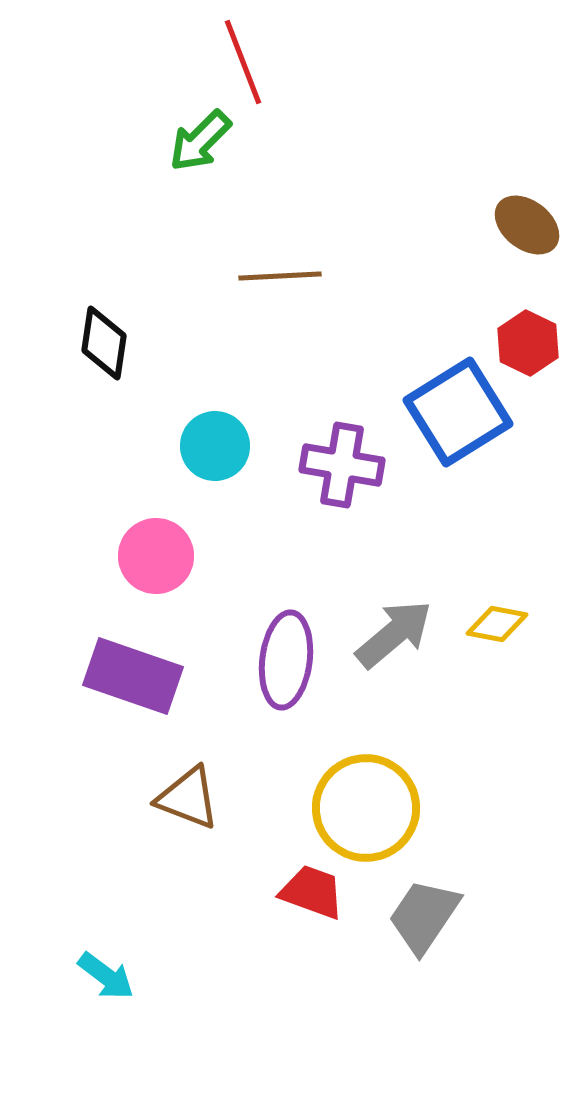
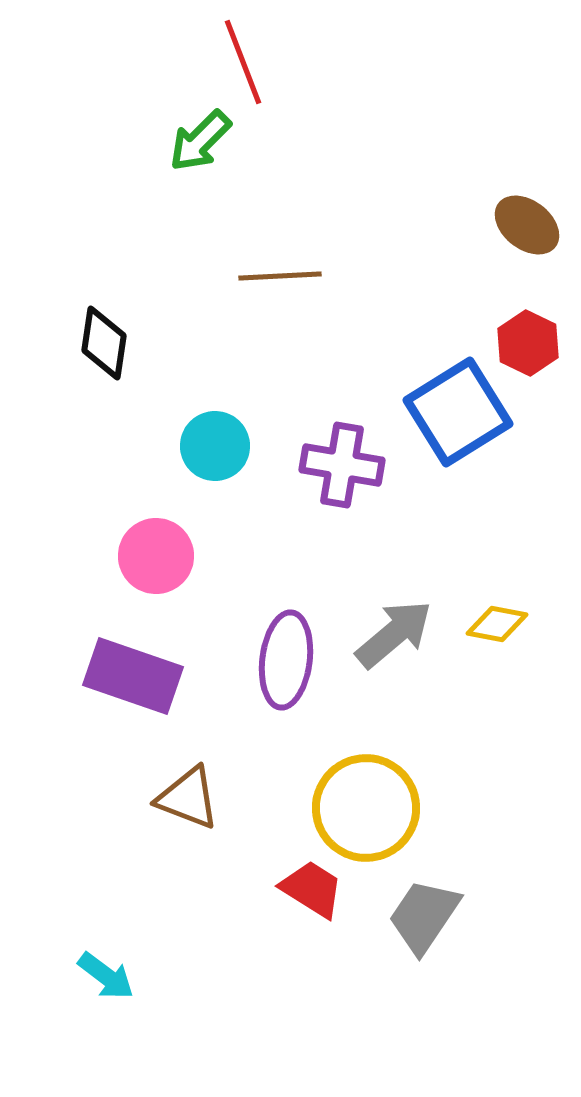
red trapezoid: moved 3 px up; rotated 12 degrees clockwise
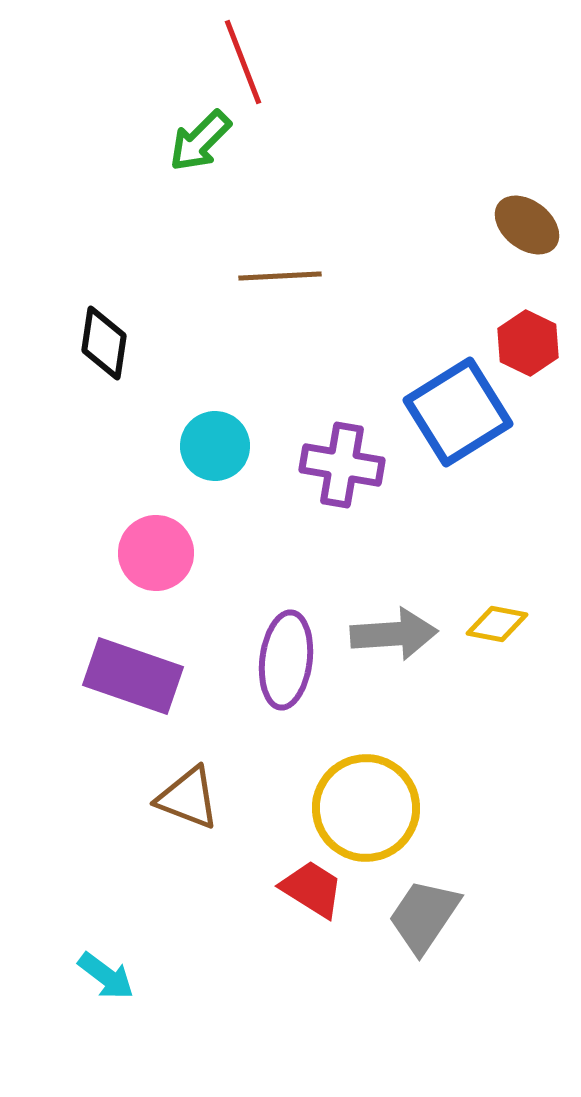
pink circle: moved 3 px up
gray arrow: rotated 36 degrees clockwise
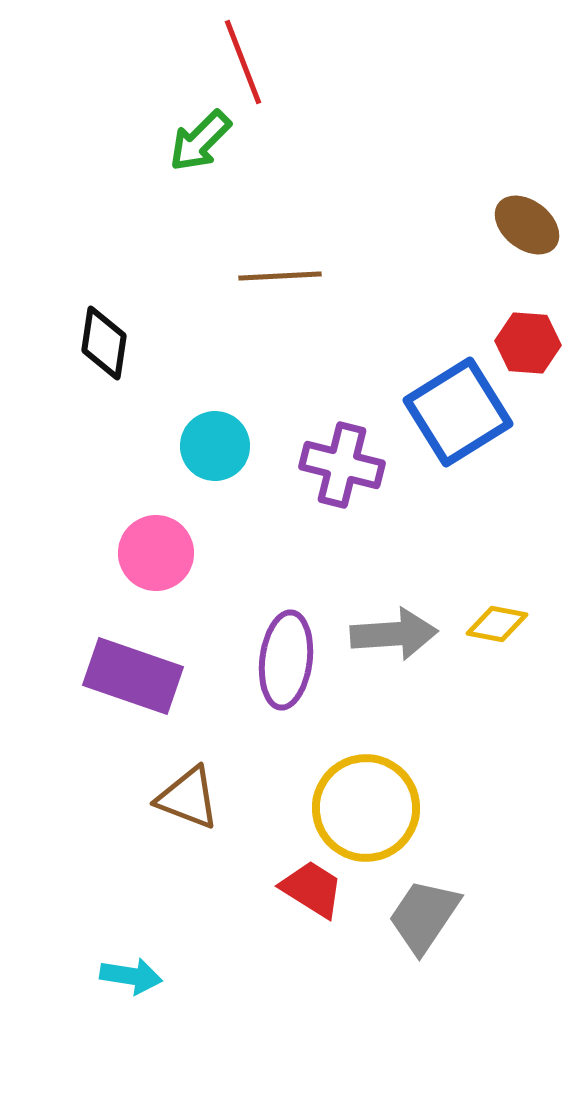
red hexagon: rotated 22 degrees counterclockwise
purple cross: rotated 4 degrees clockwise
cyan arrow: moved 25 px right; rotated 28 degrees counterclockwise
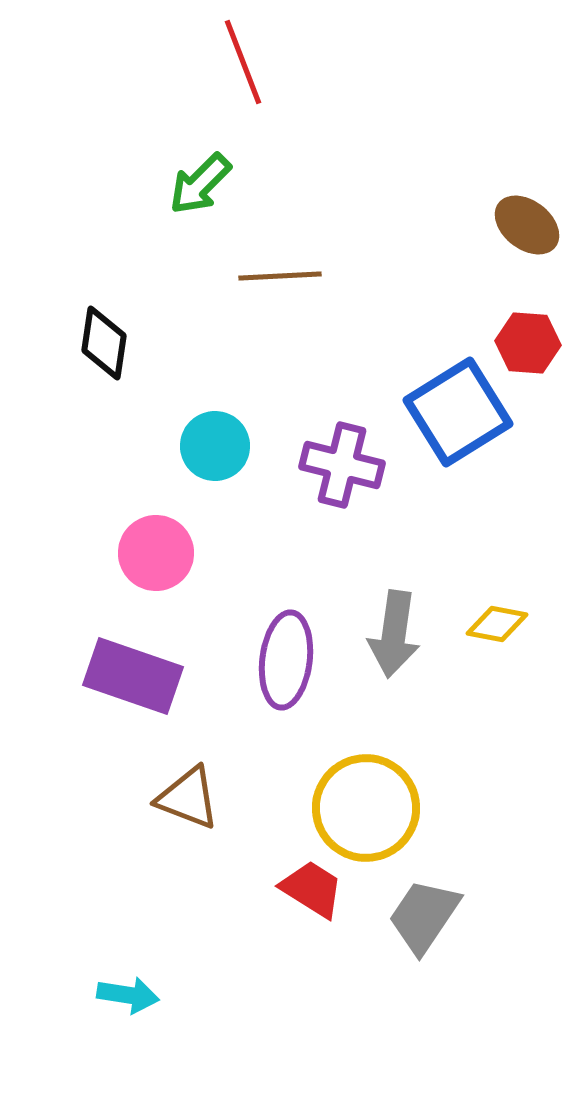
green arrow: moved 43 px down
gray arrow: rotated 102 degrees clockwise
cyan arrow: moved 3 px left, 19 px down
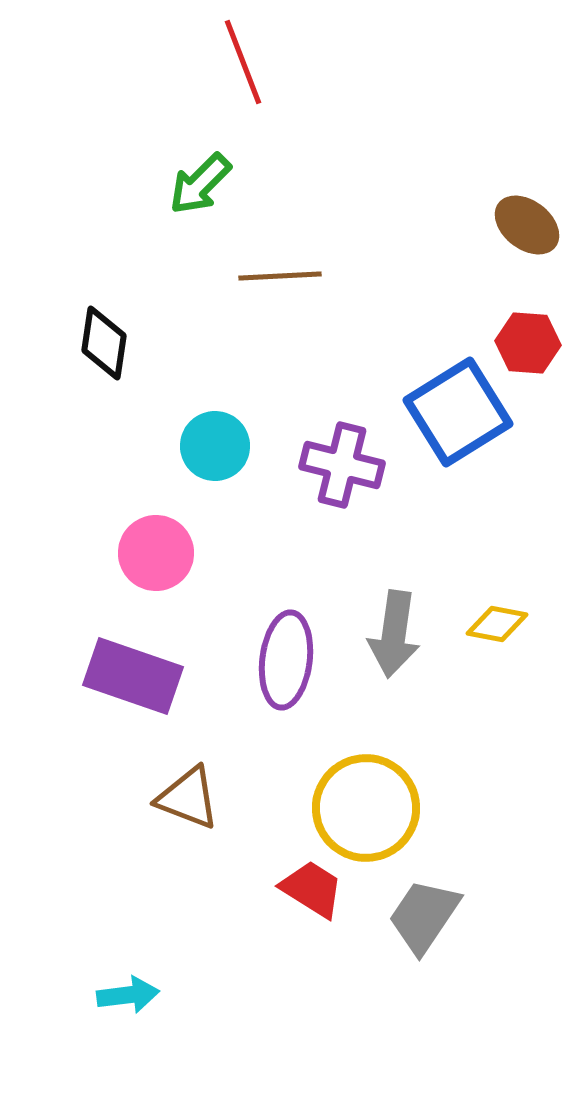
cyan arrow: rotated 16 degrees counterclockwise
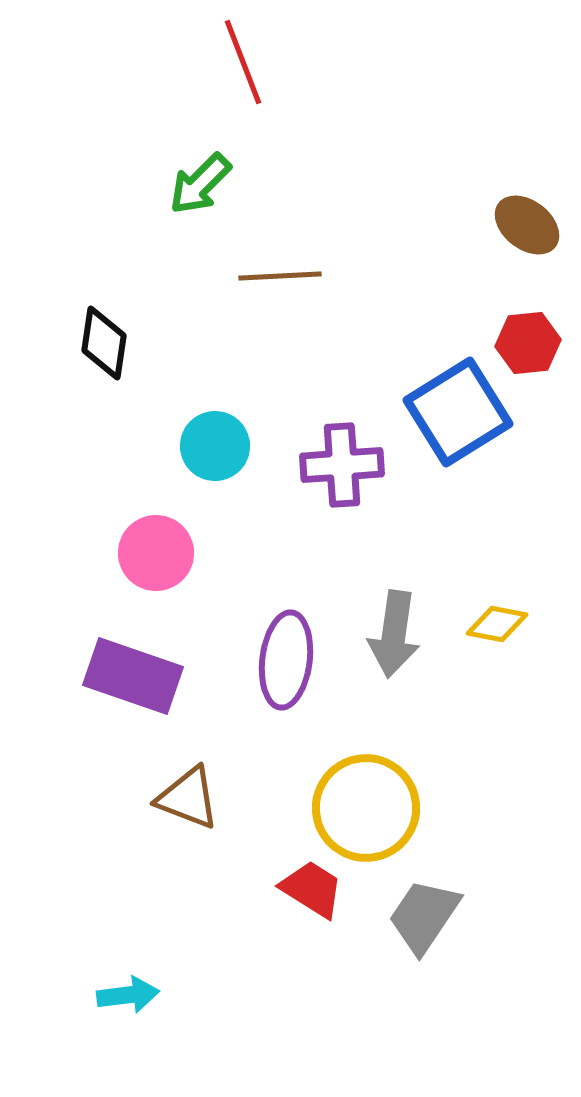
red hexagon: rotated 10 degrees counterclockwise
purple cross: rotated 18 degrees counterclockwise
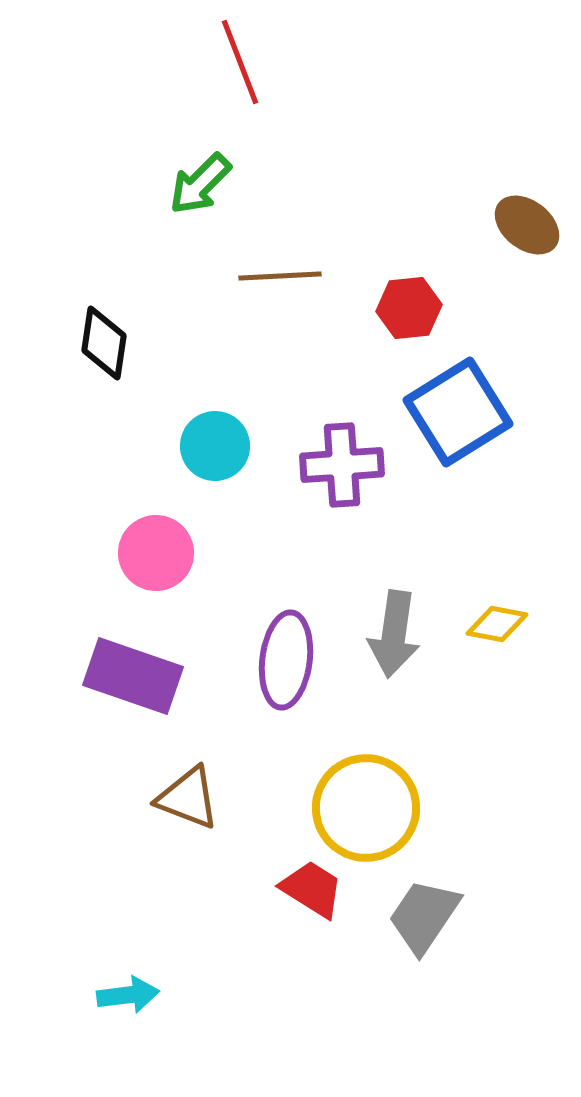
red line: moved 3 px left
red hexagon: moved 119 px left, 35 px up
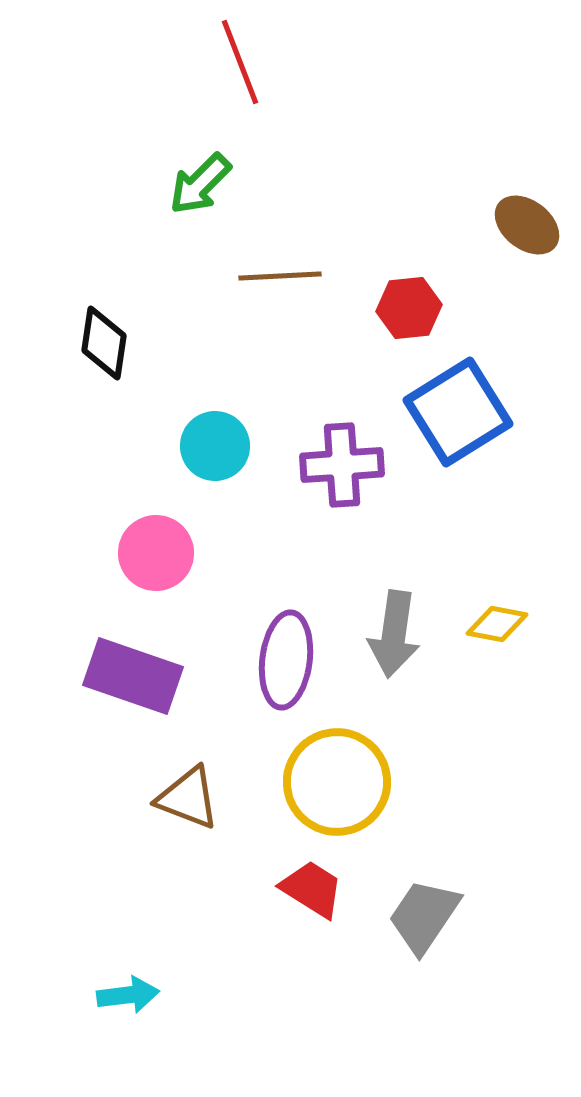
yellow circle: moved 29 px left, 26 px up
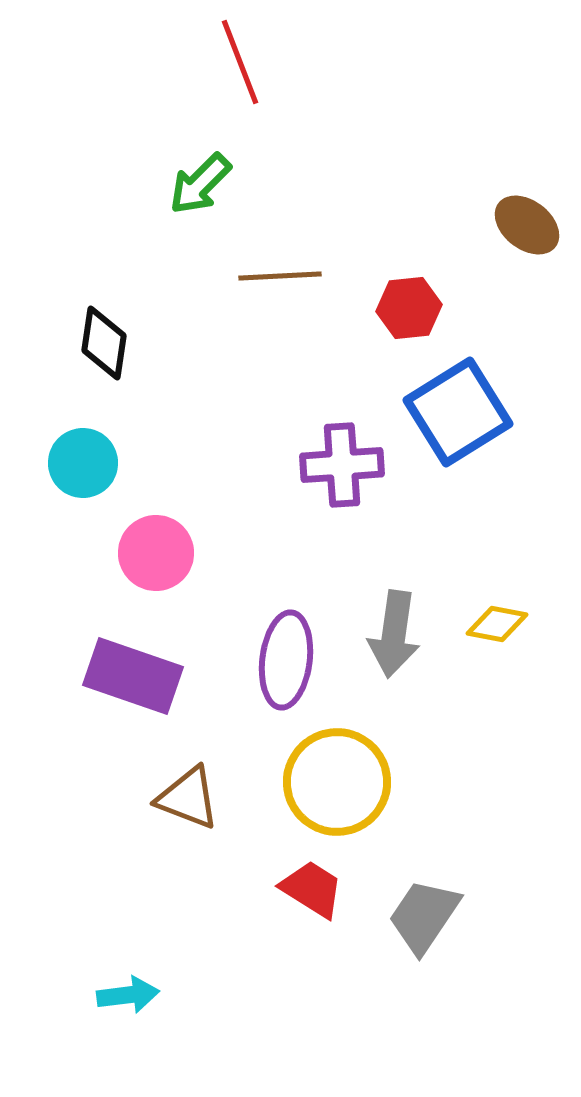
cyan circle: moved 132 px left, 17 px down
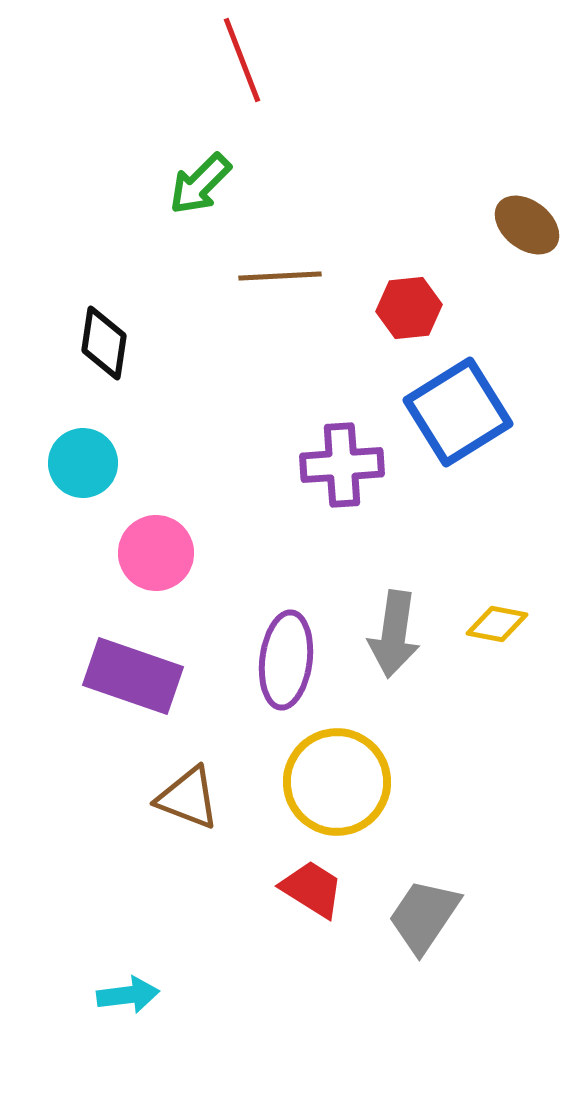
red line: moved 2 px right, 2 px up
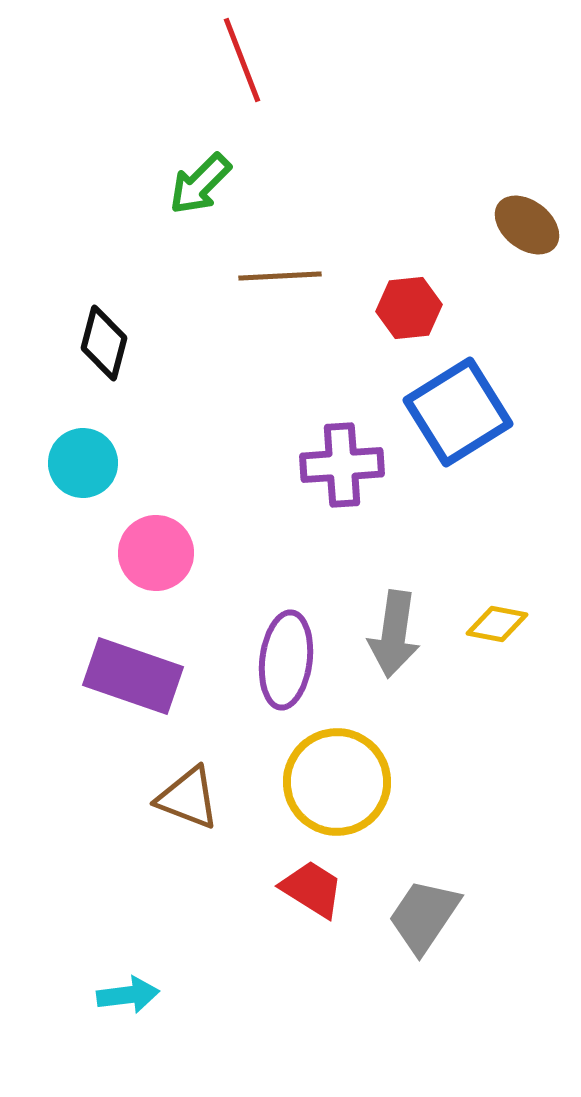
black diamond: rotated 6 degrees clockwise
